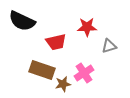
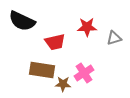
red trapezoid: moved 1 px left
gray triangle: moved 5 px right, 8 px up
brown rectangle: rotated 10 degrees counterclockwise
brown star: rotated 14 degrees clockwise
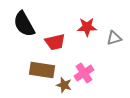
black semicircle: moved 2 px right, 3 px down; rotated 36 degrees clockwise
brown star: moved 1 px right, 1 px down; rotated 14 degrees clockwise
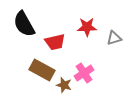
brown rectangle: rotated 20 degrees clockwise
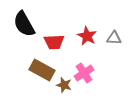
red star: moved 9 px down; rotated 30 degrees clockwise
gray triangle: rotated 21 degrees clockwise
red trapezoid: moved 1 px left; rotated 10 degrees clockwise
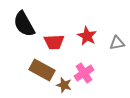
gray triangle: moved 3 px right, 5 px down; rotated 14 degrees counterclockwise
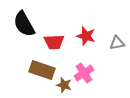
red star: moved 1 px left; rotated 12 degrees counterclockwise
brown rectangle: rotated 10 degrees counterclockwise
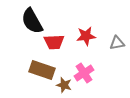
black semicircle: moved 8 px right, 3 px up
red star: rotated 24 degrees counterclockwise
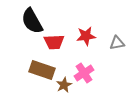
brown star: rotated 28 degrees clockwise
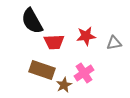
gray triangle: moved 3 px left
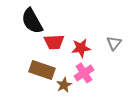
red star: moved 5 px left, 12 px down
gray triangle: rotated 42 degrees counterclockwise
